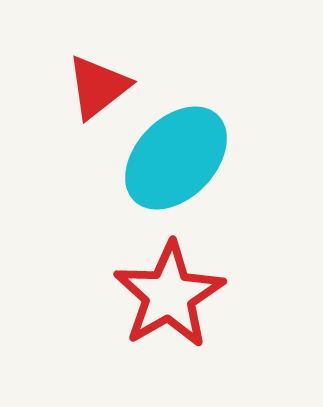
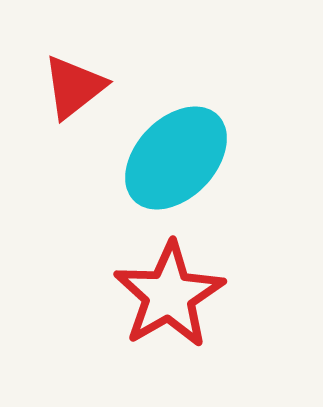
red triangle: moved 24 px left
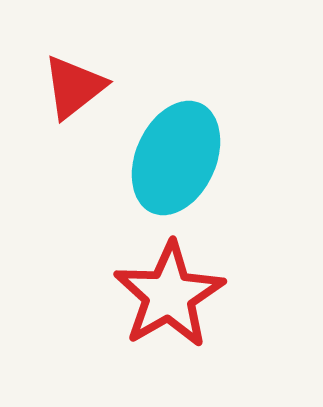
cyan ellipse: rotated 20 degrees counterclockwise
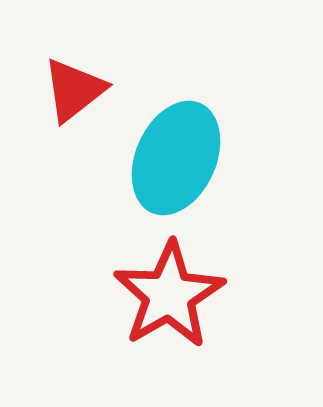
red triangle: moved 3 px down
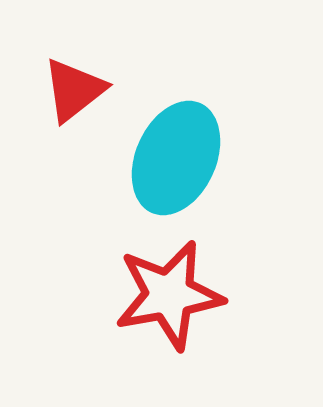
red star: rotated 20 degrees clockwise
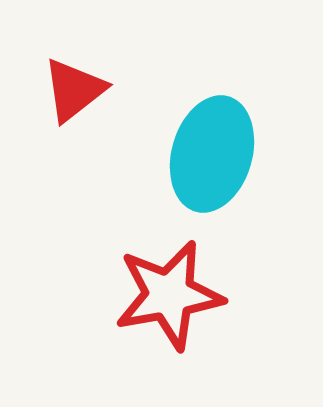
cyan ellipse: moved 36 px right, 4 px up; rotated 8 degrees counterclockwise
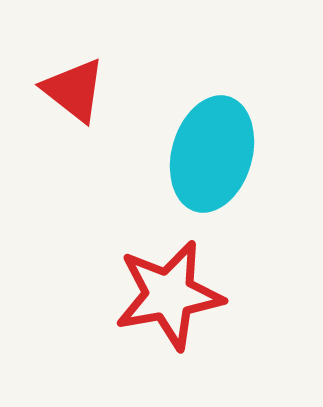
red triangle: rotated 44 degrees counterclockwise
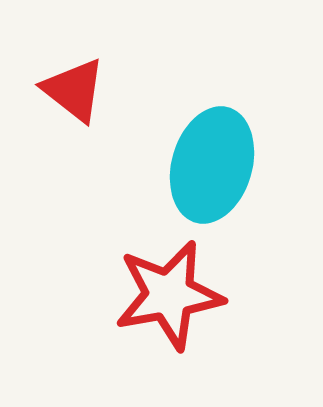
cyan ellipse: moved 11 px down
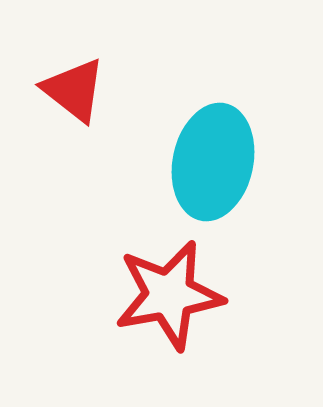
cyan ellipse: moved 1 px right, 3 px up; rotated 4 degrees counterclockwise
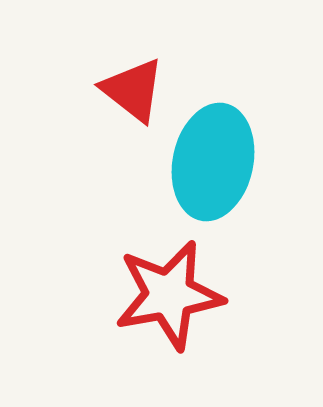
red triangle: moved 59 px right
